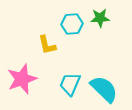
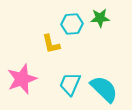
yellow L-shape: moved 4 px right, 1 px up
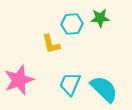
pink star: moved 3 px left, 1 px down
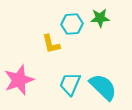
cyan semicircle: moved 1 px left, 2 px up
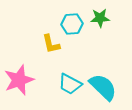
cyan trapezoid: rotated 85 degrees counterclockwise
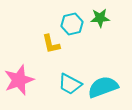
cyan hexagon: rotated 10 degrees counterclockwise
cyan semicircle: rotated 64 degrees counterclockwise
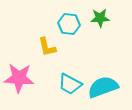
cyan hexagon: moved 3 px left; rotated 20 degrees clockwise
yellow L-shape: moved 4 px left, 3 px down
pink star: moved 2 px up; rotated 24 degrees clockwise
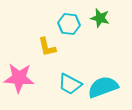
green star: rotated 18 degrees clockwise
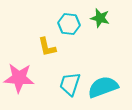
cyan trapezoid: rotated 80 degrees clockwise
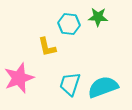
green star: moved 2 px left, 1 px up; rotated 12 degrees counterclockwise
pink star: rotated 24 degrees counterclockwise
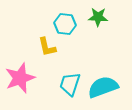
cyan hexagon: moved 4 px left
pink star: moved 1 px right
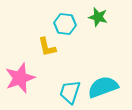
green star: rotated 12 degrees clockwise
cyan trapezoid: moved 8 px down
